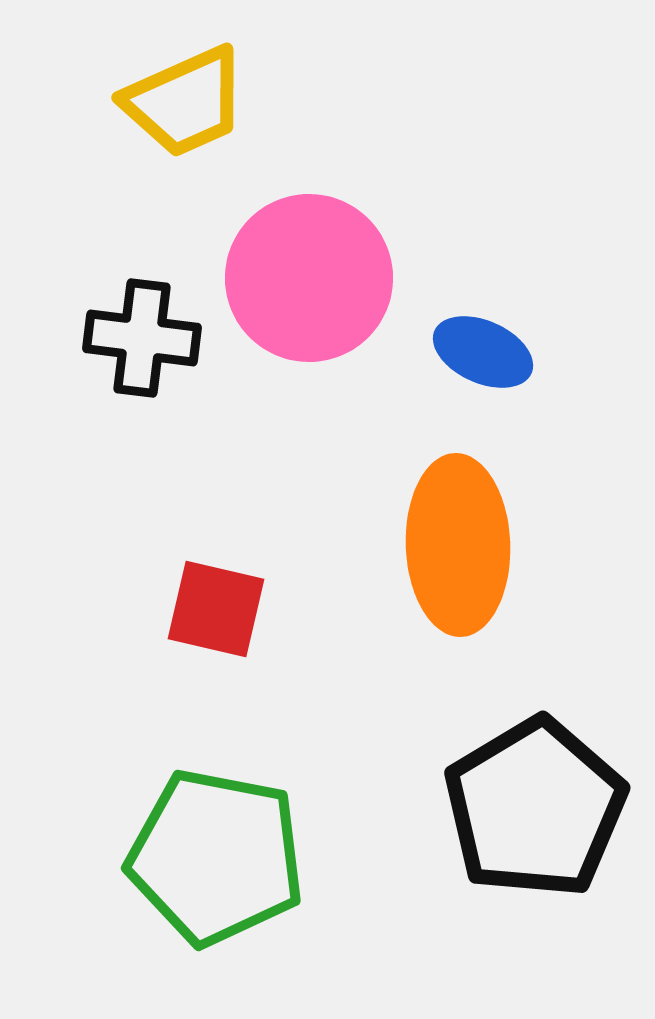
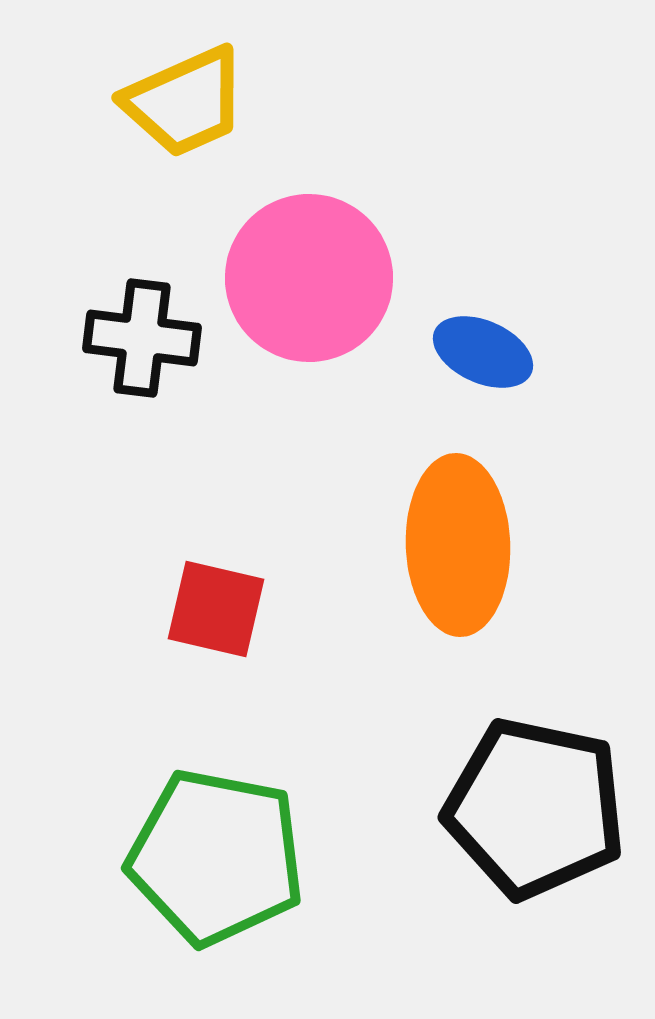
black pentagon: rotated 29 degrees counterclockwise
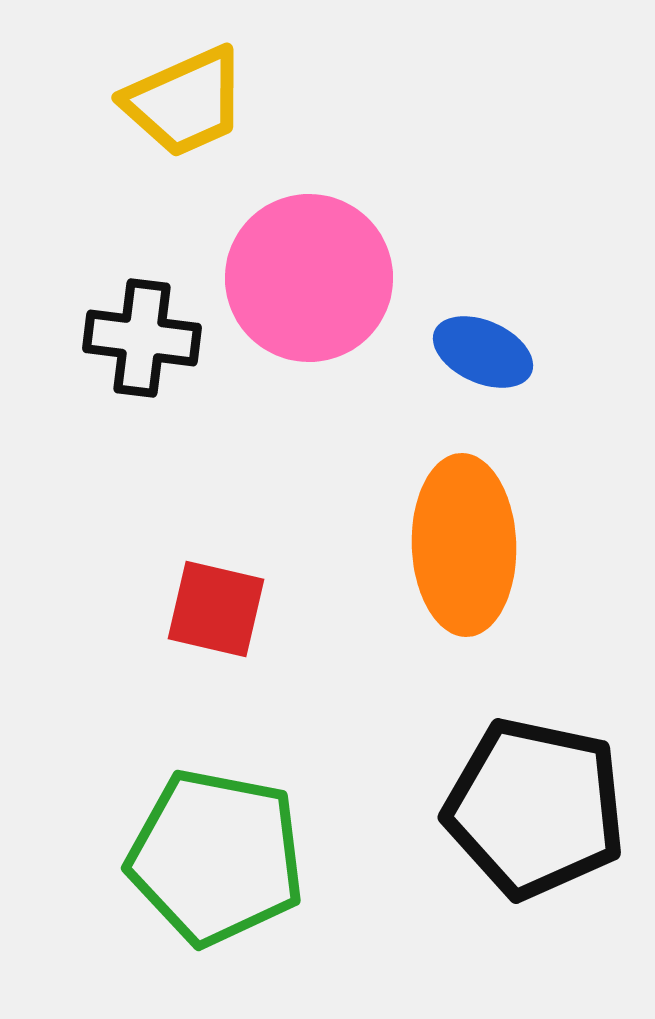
orange ellipse: moved 6 px right
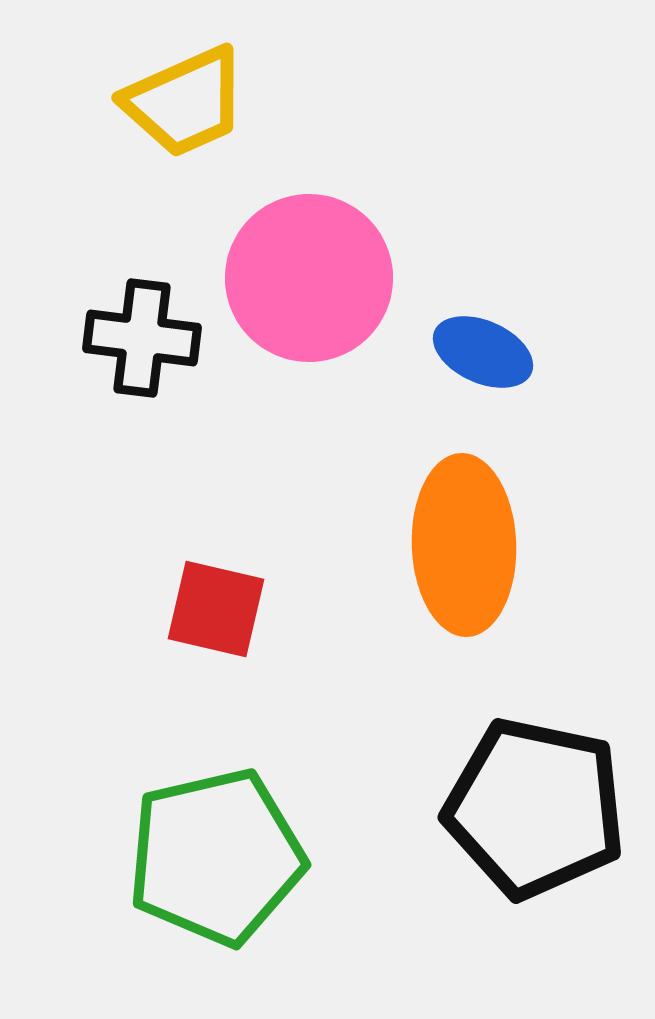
green pentagon: rotated 24 degrees counterclockwise
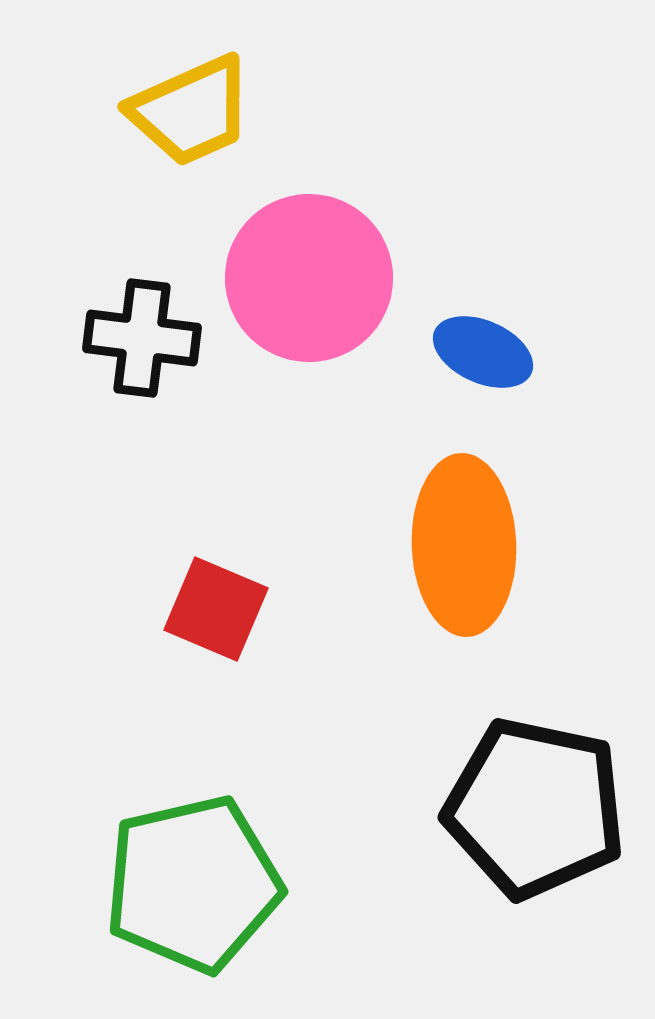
yellow trapezoid: moved 6 px right, 9 px down
red square: rotated 10 degrees clockwise
green pentagon: moved 23 px left, 27 px down
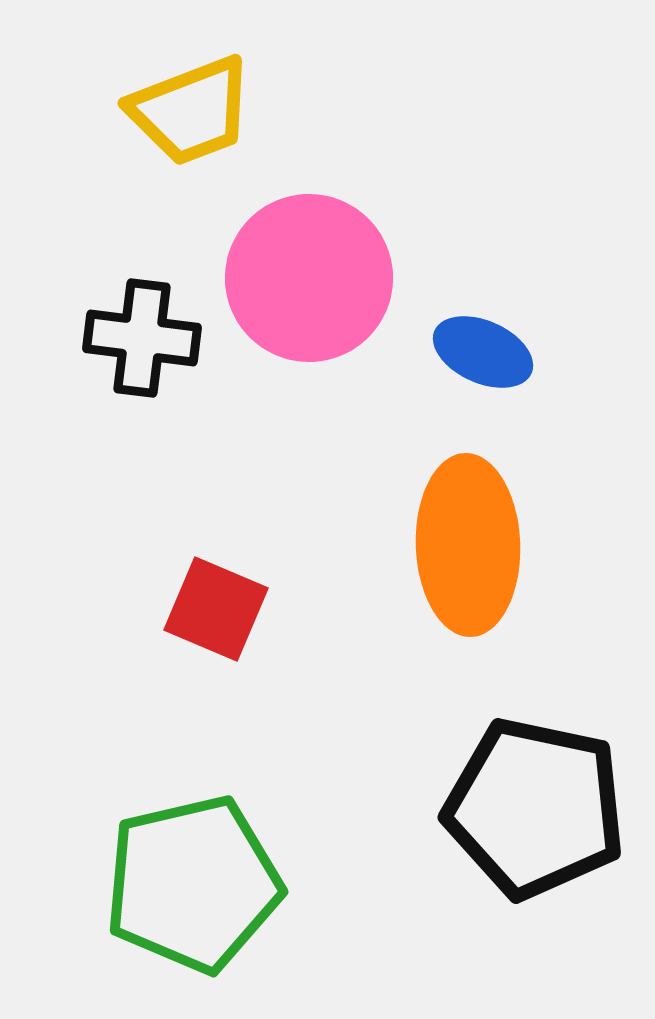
yellow trapezoid: rotated 3 degrees clockwise
orange ellipse: moved 4 px right
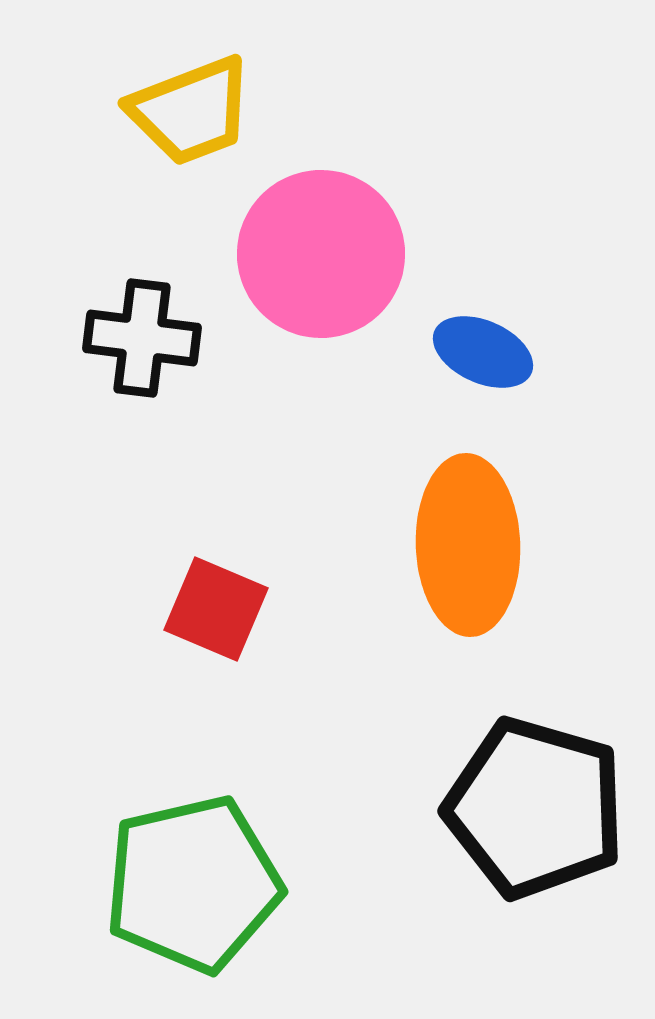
pink circle: moved 12 px right, 24 px up
black pentagon: rotated 4 degrees clockwise
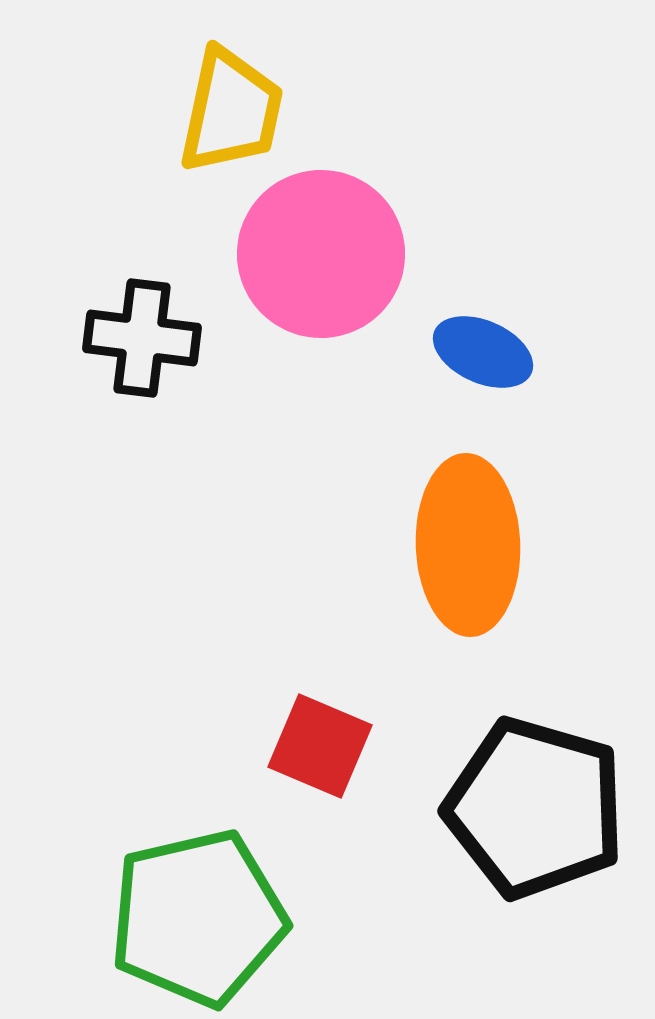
yellow trapezoid: moved 40 px right; rotated 57 degrees counterclockwise
red square: moved 104 px right, 137 px down
green pentagon: moved 5 px right, 34 px down
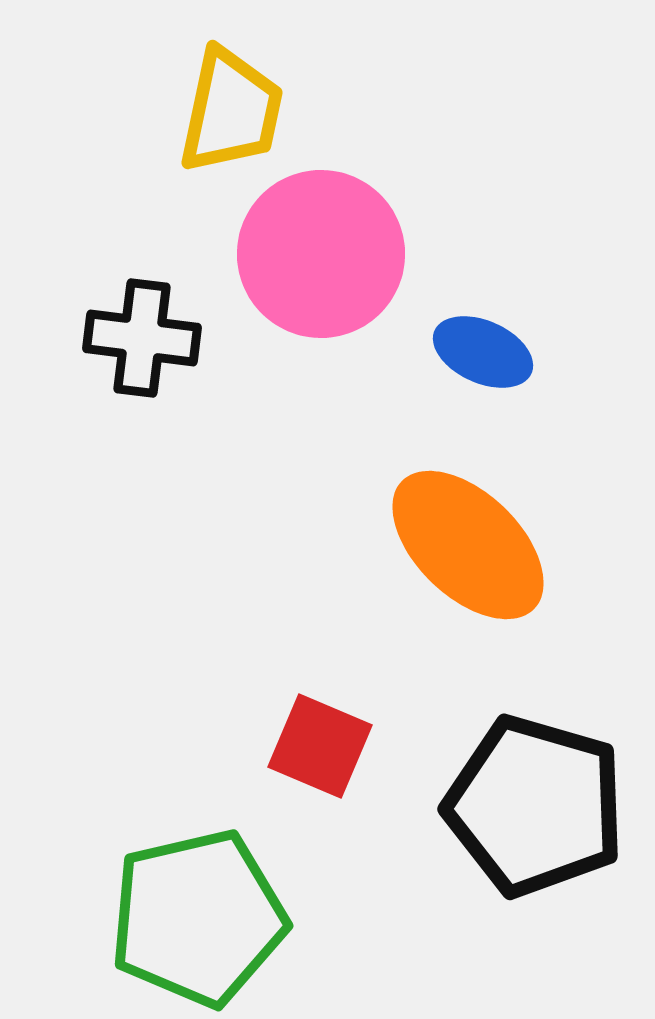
orange ellipse: rotated 44 degrees counterclockwise
black pentagon: moved 2 px up
